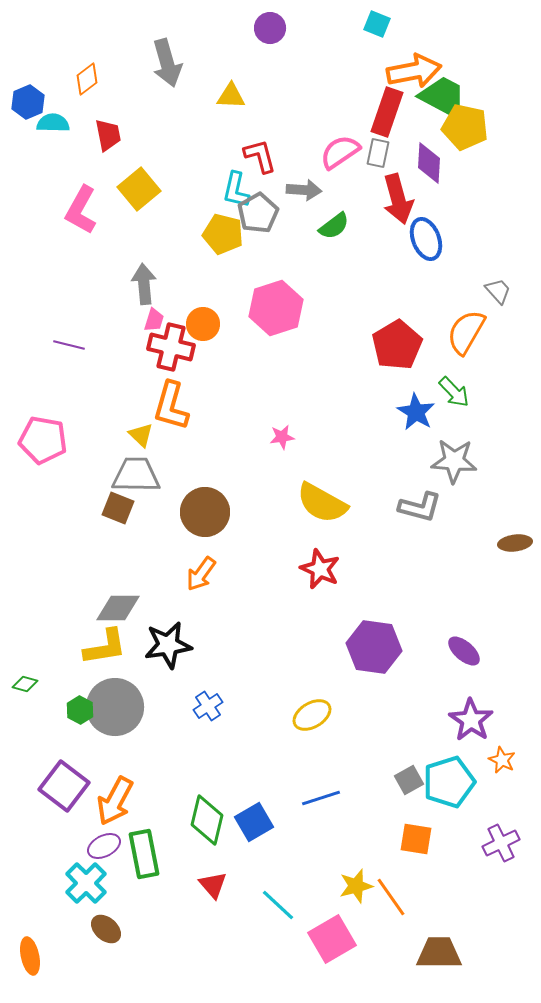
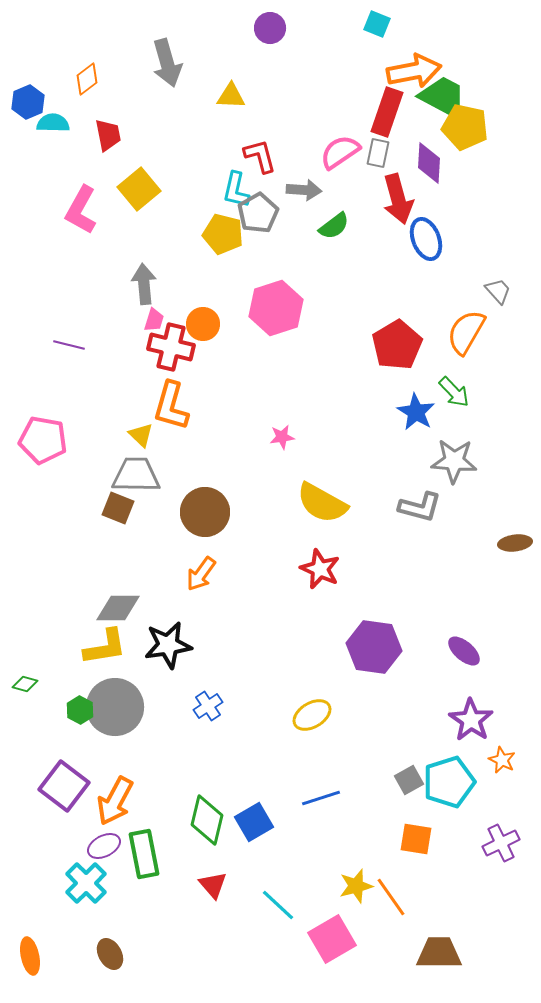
brown ellipse at (106, 929): moved 4 px right, 25 px down; rotated 20 degrees clockwise
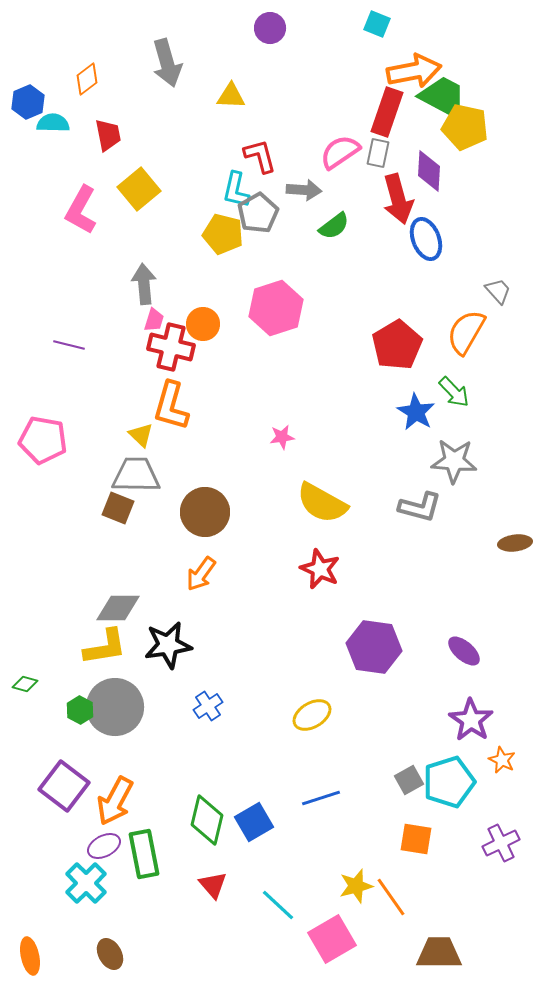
purple diamond at (429, 163): moved 8 px down
